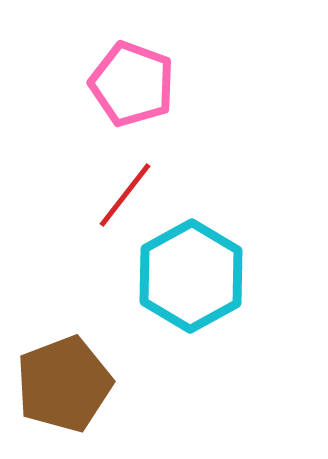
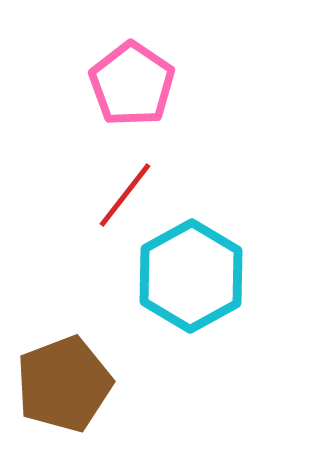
pink pentagon: rotated 14 degrees clockwise
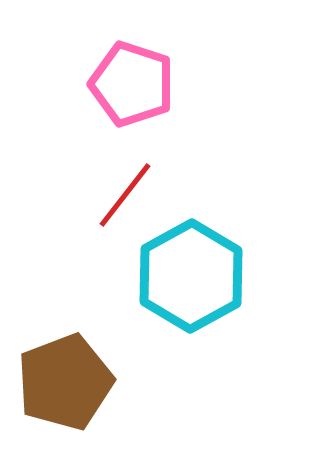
pink pentagon: rotated 16 degrees counterclockwise
brown pentagon: moved 1 px right, 2 px up
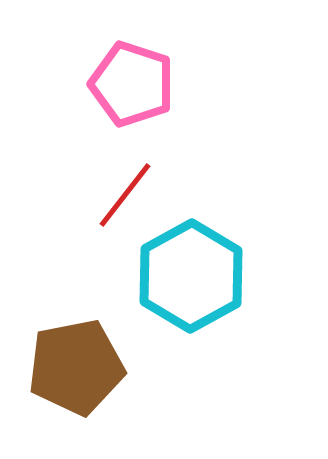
brown pentagon: moved 11 px right, 15 px up; rotated 10 degrees clockwise
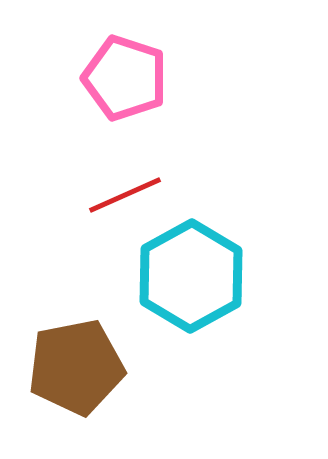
pink pentagon: moved 7 px left, 6 px up
red line: rotated 28 degrees clockwise
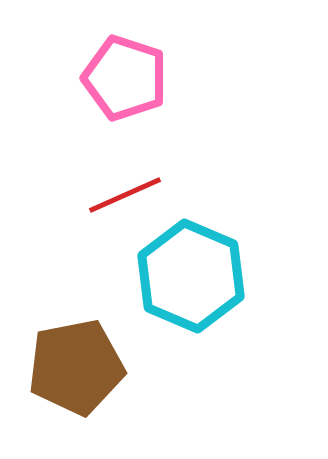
cyan hexagon: rotated 8 degrees counterclockwise
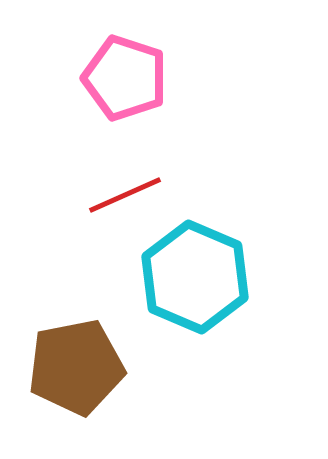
cyan hexagon: moved 4 px right, 1 px down
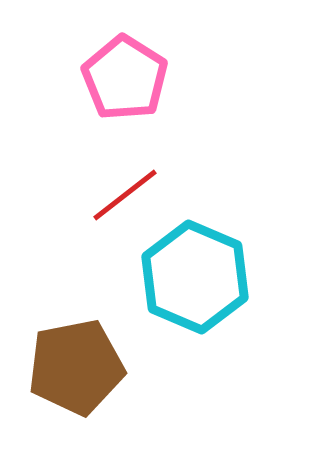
pink pentagon: rotated 14 degrees clockwise
red line: rotated 14 degrees counterclockwise
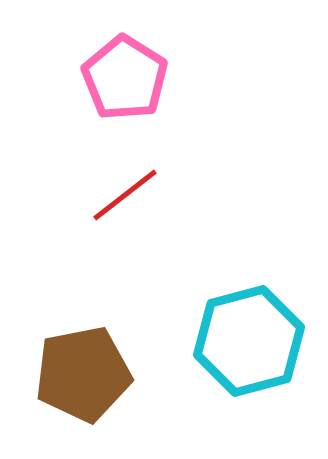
cyan hexagon: moved 54 px right, 64 px down; rotated 22 degrees clockwise
brown pentagon: moved 7 px right, 7 px down
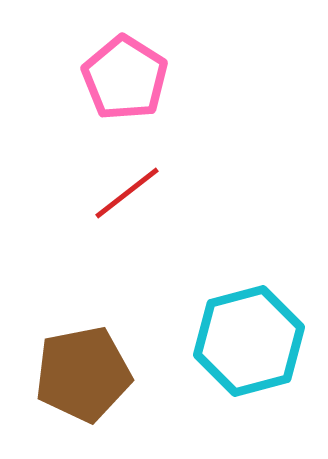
red line: moved 2 px right, 2 px up
